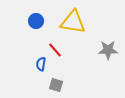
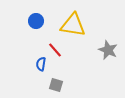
yellow triangle: moved 3 px down
gray star: rotated 24 degrees clockwise
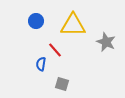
yellow triangle: rotated 8 degrees counterclockwise
gray star: moved 2 px left, 8 px up
gray square: moved 6 px right, 1 px up
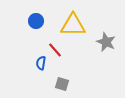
blue semicircle: moved 1 px up
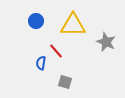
red line: moved 1 px right, 1 px down
gray square: moved 3 px right, 2 px up
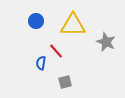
gray square: rotated 32 degrees counterclockwise
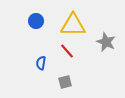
red line: moved 11 px right
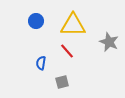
gray star: moved 3 px right
gray square: moved 3 px left
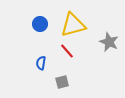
blue circle: moved 4 px right, 3 px down
yellow triangle: rotated 16 degrees counterclockwise
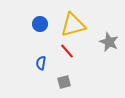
gray square: moved 2 px right
